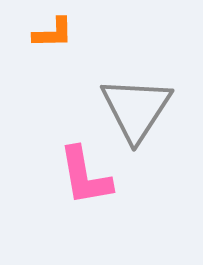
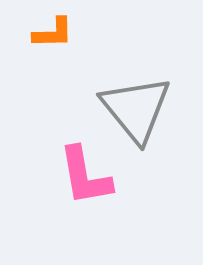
gray triangle: rotated 12 degrees counterclockwise
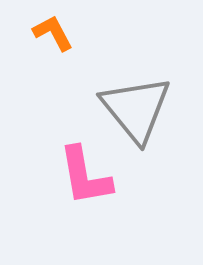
orange L-shape: rotated 117 degrees counterclockwise
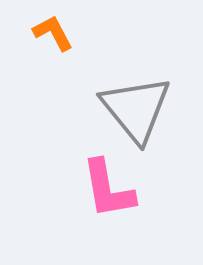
pink L-shape: moved 23 px right, 13 px down
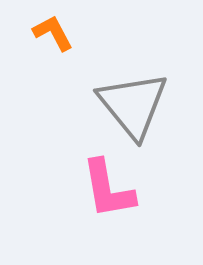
gray triangle: moved 3 px left, 4 px up
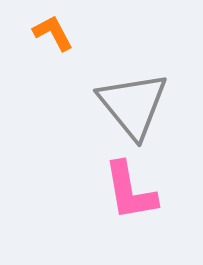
pink L-shape: moved 22 px right, 2 px down
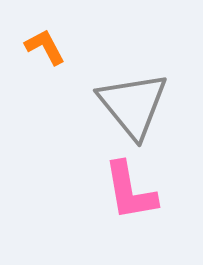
orange L-shape: moved 8 px left, 14 px down
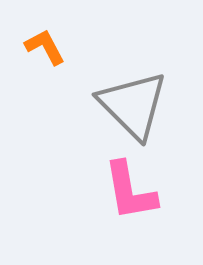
gray triangle: rotated 6 degrees counterclockwise
